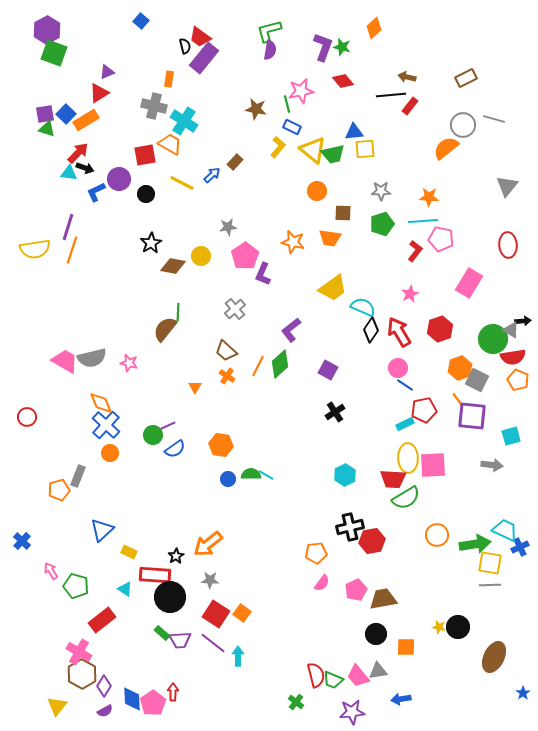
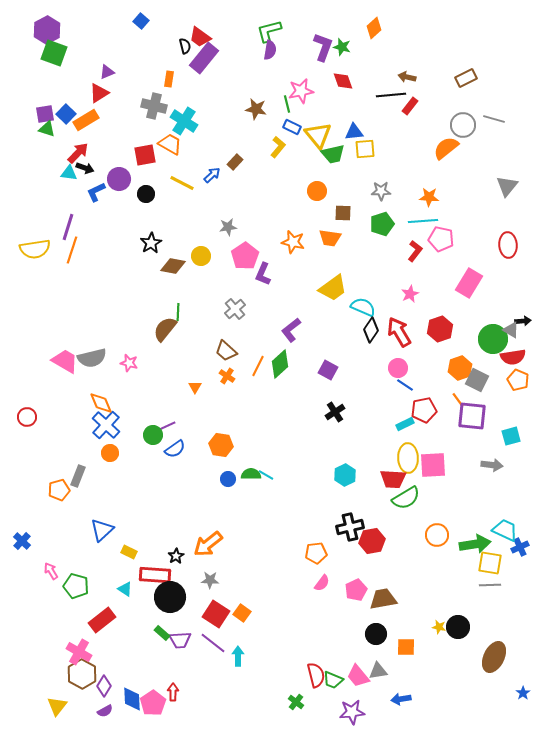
red diamond at (343, 81): rotated 20 degrees clockwise
yellow triangle at (313, 150): moved 5 px right, 15 px up; rotated 12 degrees clockwise
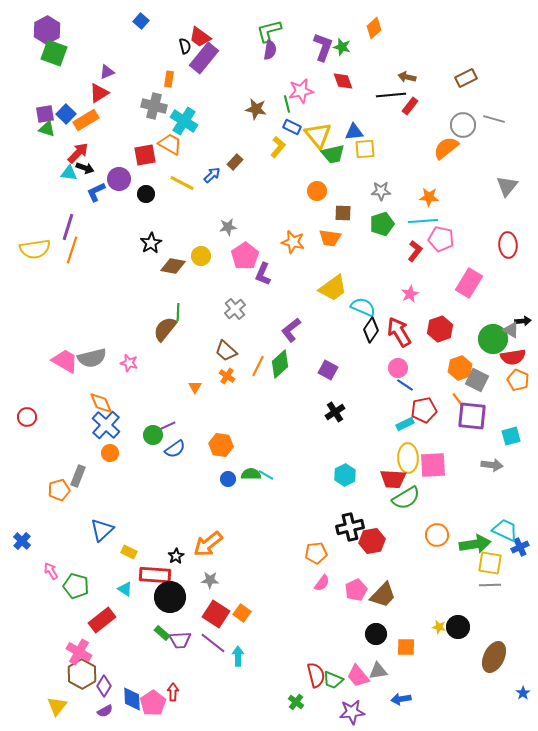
brown trapezoid at (383, 599): moved 4 px up; rotated 144 degrees clockwise
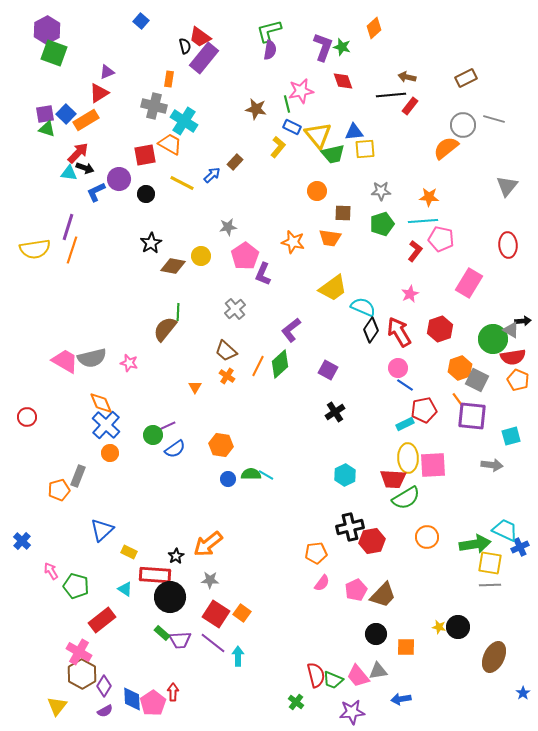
orange circle at (437, 535): moved 10 px left, 2 px down
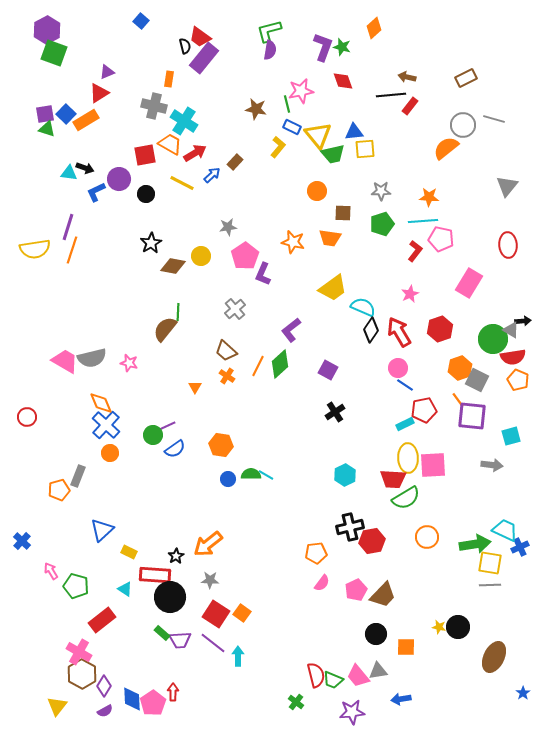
red arrow at (78, 153): moved 117 px right; rotated 15 degrees clockwise
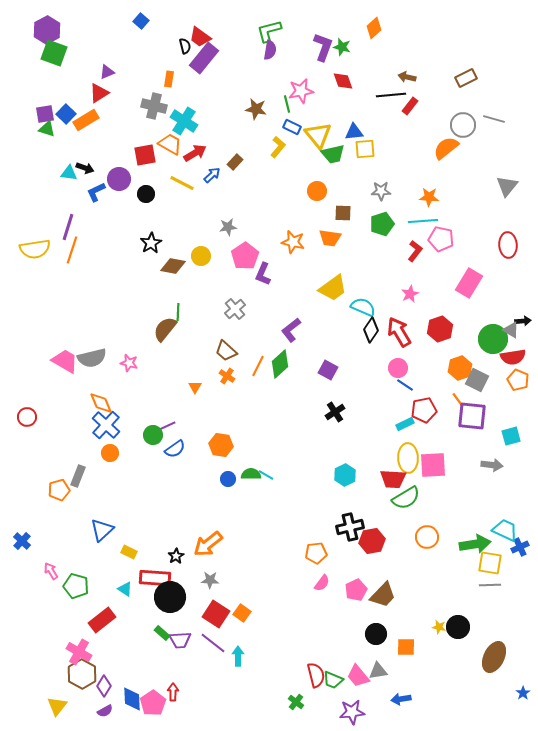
red rectangle at (155, 575): moved 3 px down
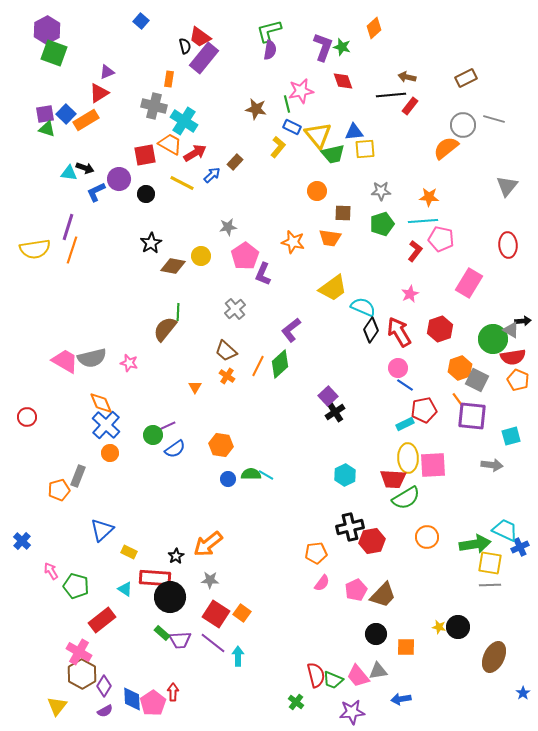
purple square at (328, 370): moved 26 px down; rotated 18 degrees clockwise
